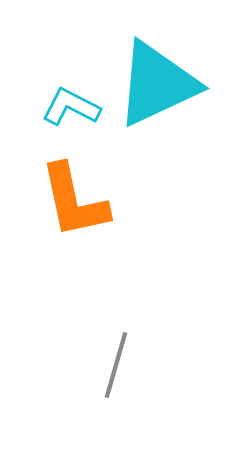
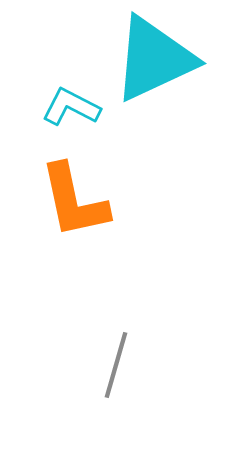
cyan triangle: moved 3 px left, 25 px up
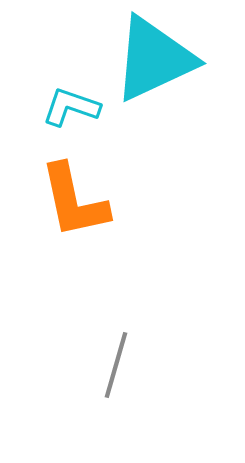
cyan L-shape: rotated 8 degrees counterclockwise
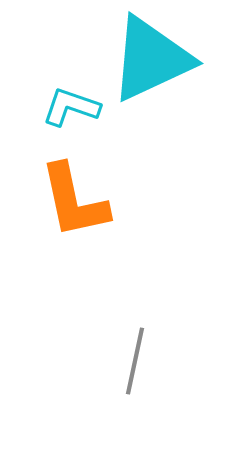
cyan triangle: moved 3 px left
gray line: moved 19 px right, 4 px up; rotated 4 degrees counterclockwise
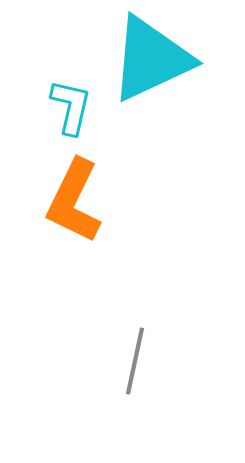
cyan L-shape: rotated 84 degrees clockwise
orange L-shape: rotated 38 degrees clockwise
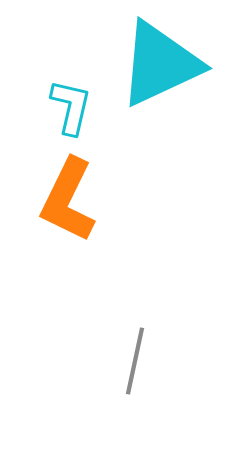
cyan triangle: moved 9 px right, 5 px down
orange L-shape: moved 6 px left, 1 px up
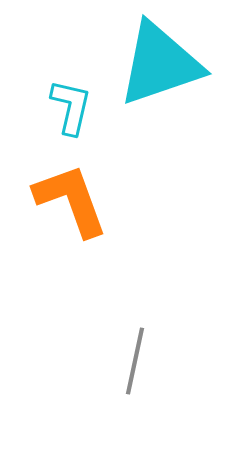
cyan triangle: rotated 6 degrees clockwise
orange L-shape: moved 3 px right; rotated 134 degrees clockwise
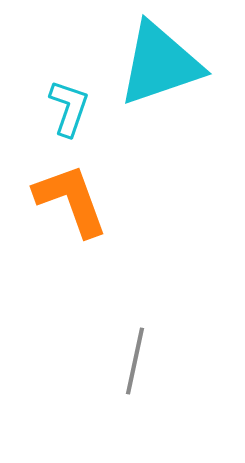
cyan L-shape: moved 2 px left, 1 px down; rotated 6 degrees clockwise
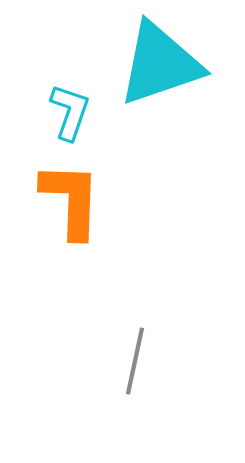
cyan L-shape: moved 1 px right, 4 px down
orange L-shape: rotated 22 degrees clockwise
